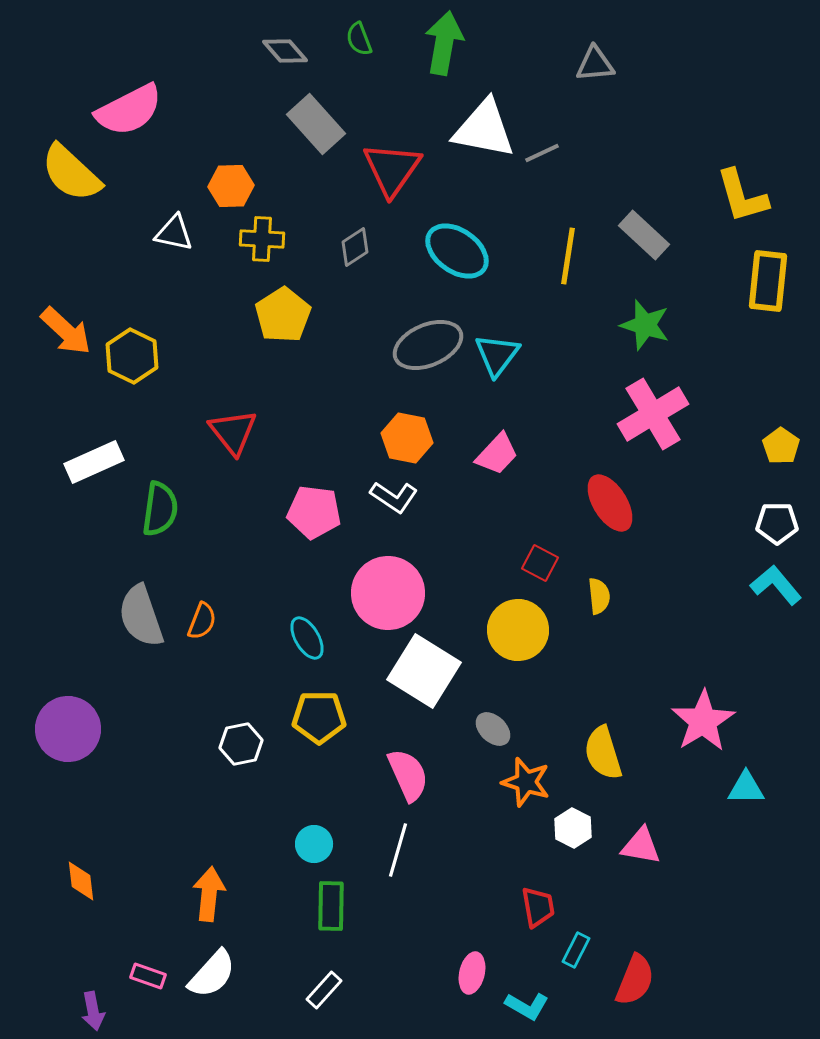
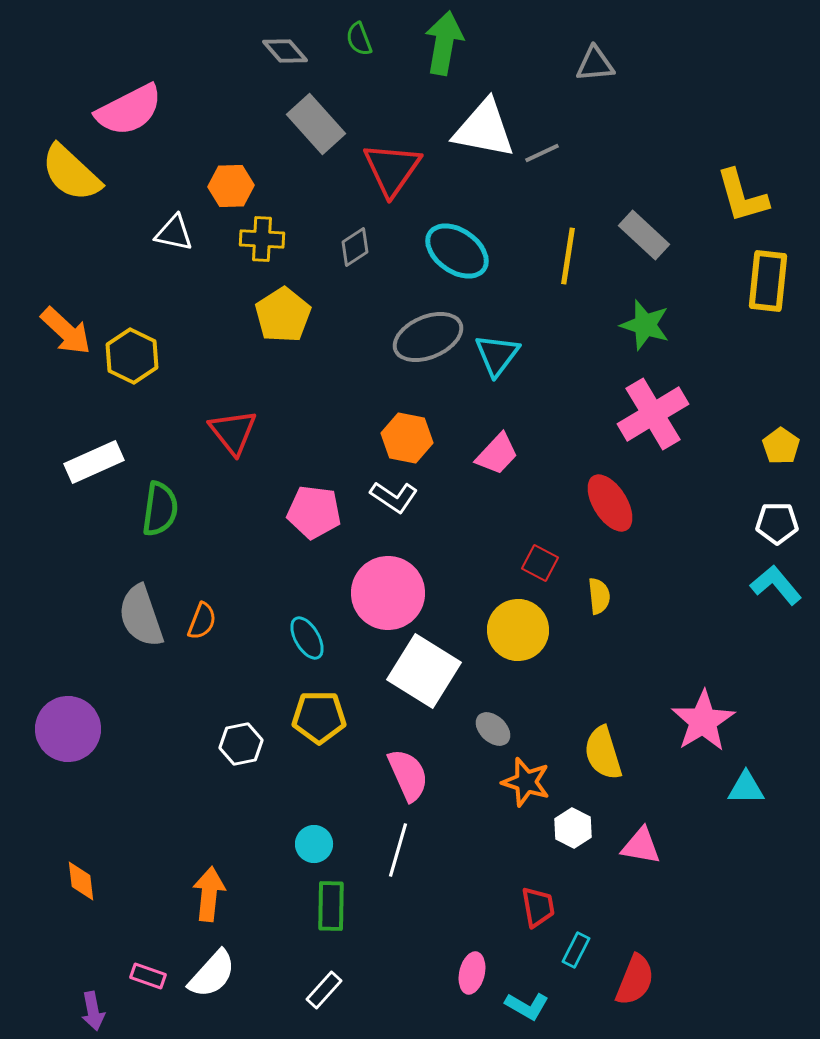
gray ellipse at (428, 345): moved 8 px up
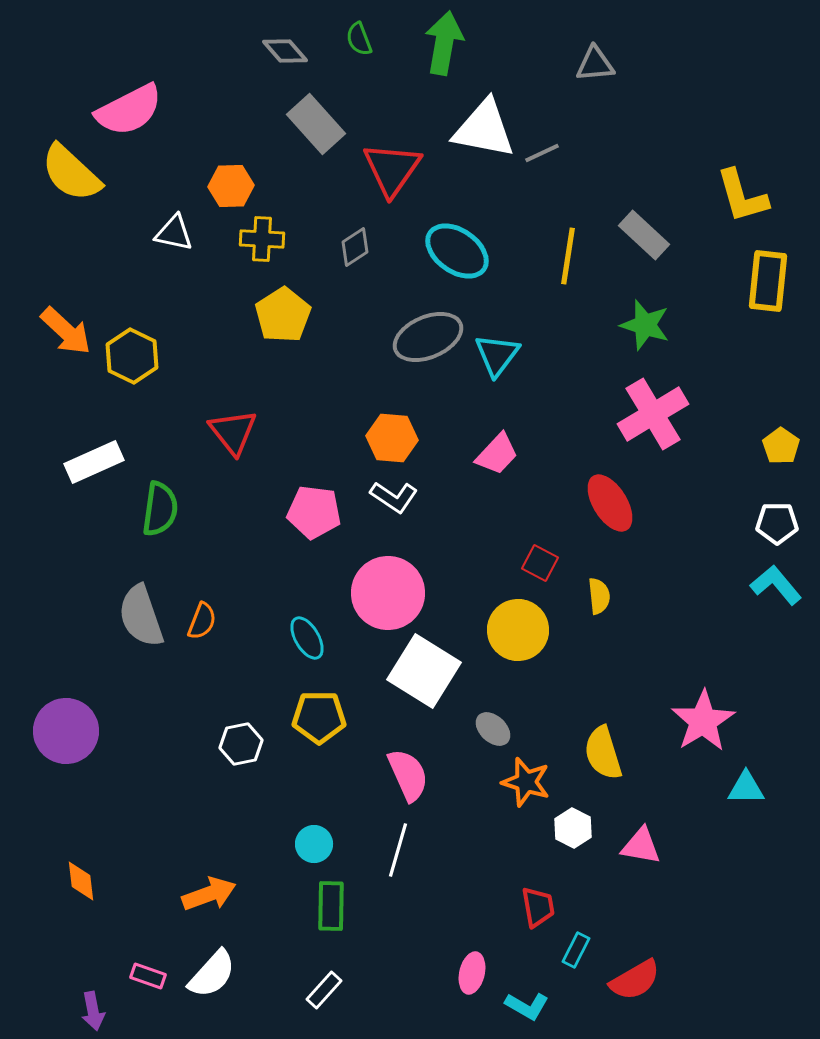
orange hexagon at (407, 438): moved 15 px left; rotated 6 degrees counterclockwise
purple circle at (68, 729): moved 2 px left, 2 px down
orange arrow at (209, 894): rotated 64 degrees clockwise
red semicircle at (635, 980): rotated 38 degrees clockwise
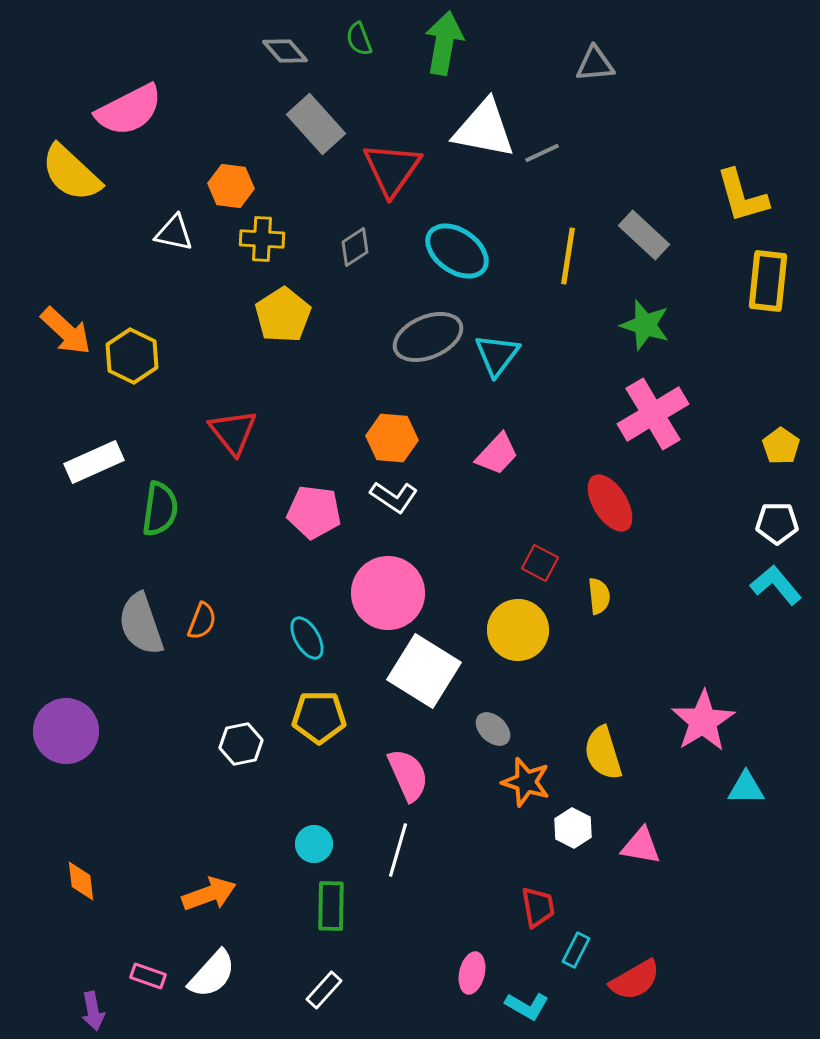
orange hexagon at (231, 186): rotated 9 degrees clockwise
gray semicircle at (141, 616): moved 8 px down
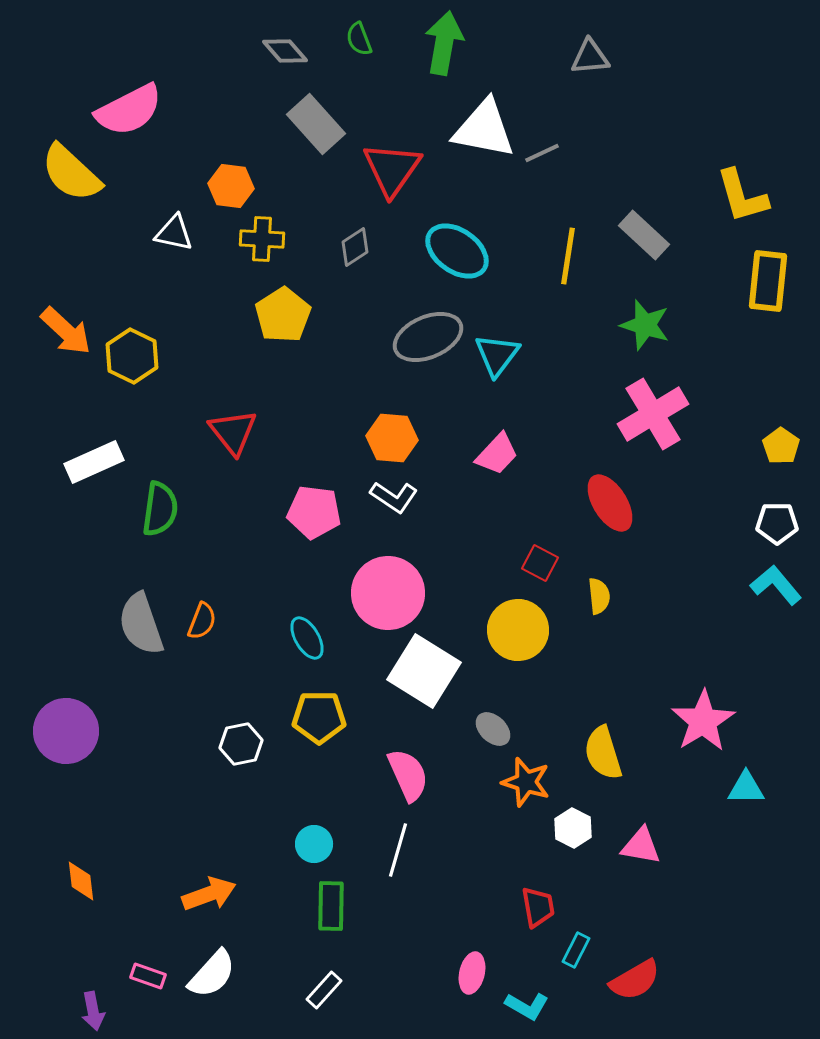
gray triangle at (595, 64): moved 5 px left, 7 px up
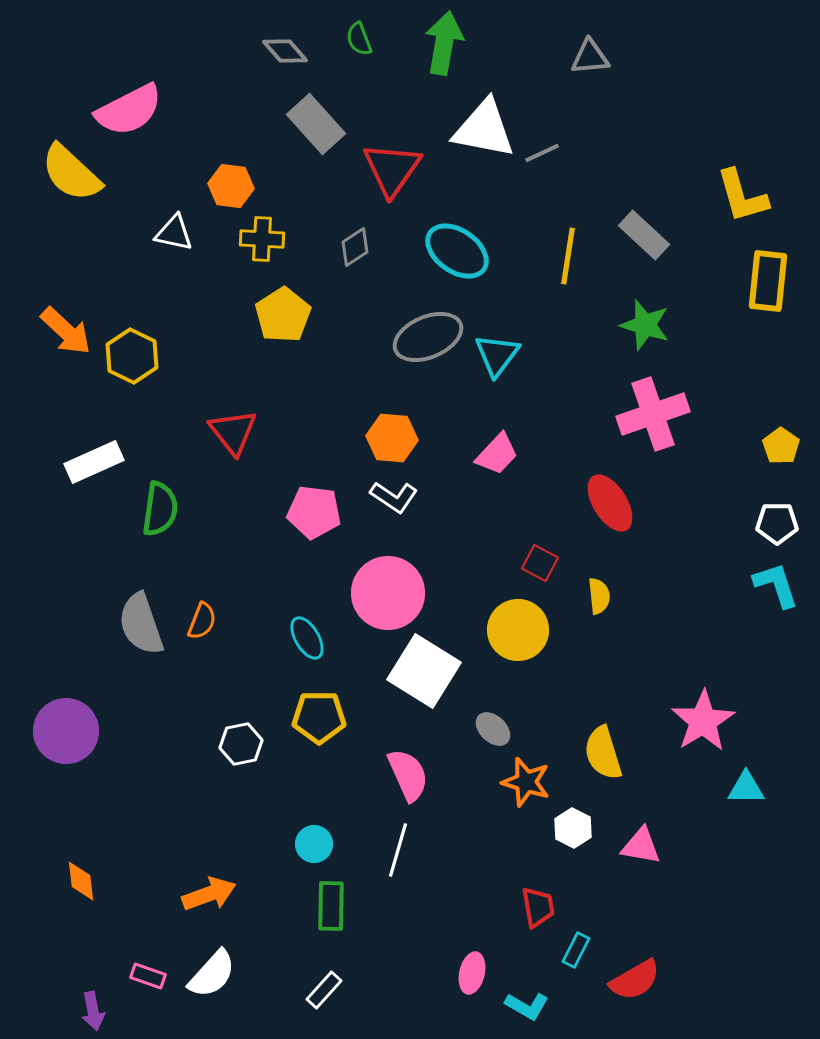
pink cross at (653, 414): rotated 12 degrees clockwise
cyan L-shape at (776, 585): rotated 22 degrees clockwise
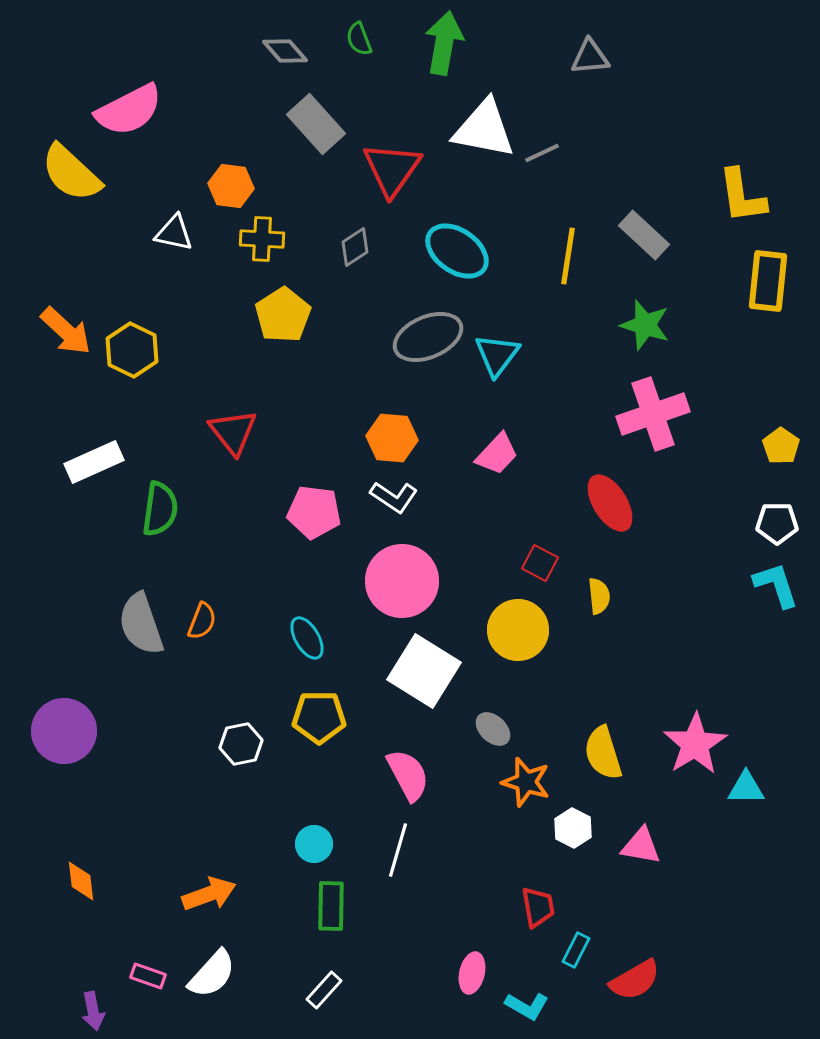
yellow L-shape at (742, 196): rotated 8 degrees clockwise
yellow hexagon at (132, 356): moved 6 px up
pink circle at (388, 593): moved 14 px right, 12 px up
pink star at (703, 721): moved 8 px left, 23 px down
purple circle at (66, 731): moved 2 px left
pink semicircle at (408, 775): rotated 4 degrees counterclockwise
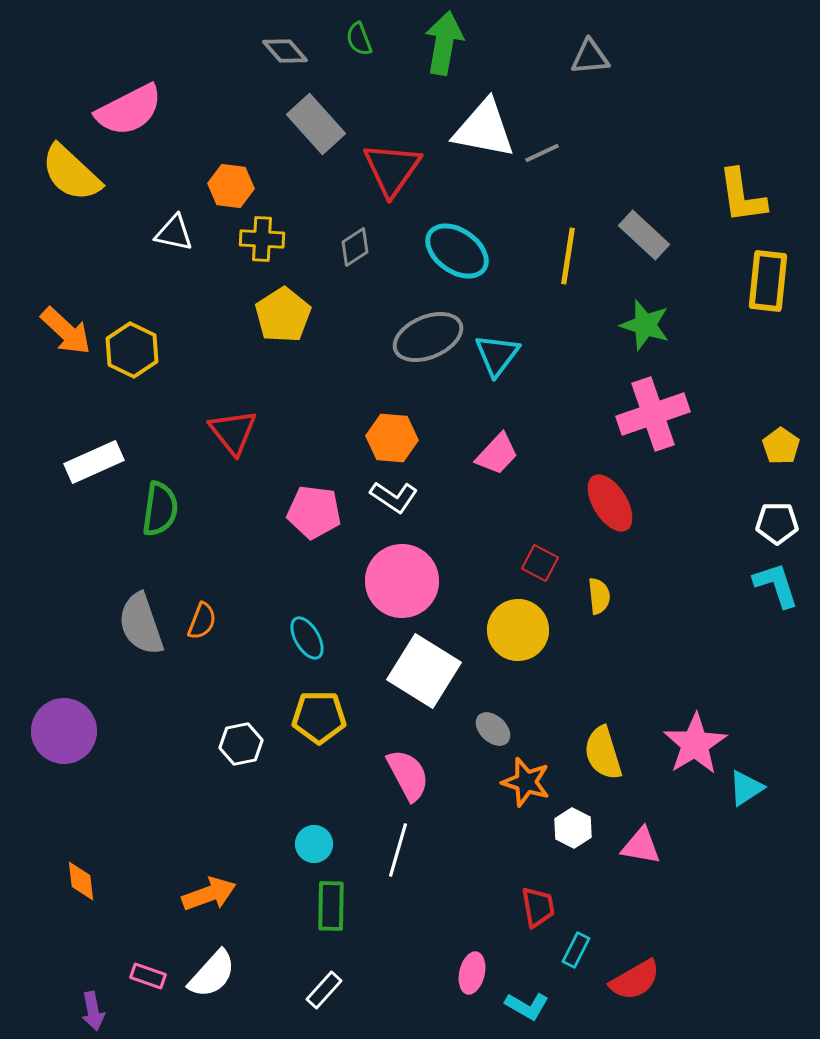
cyan triangle at (746, 788): rotated 33 degrees counterclockwise
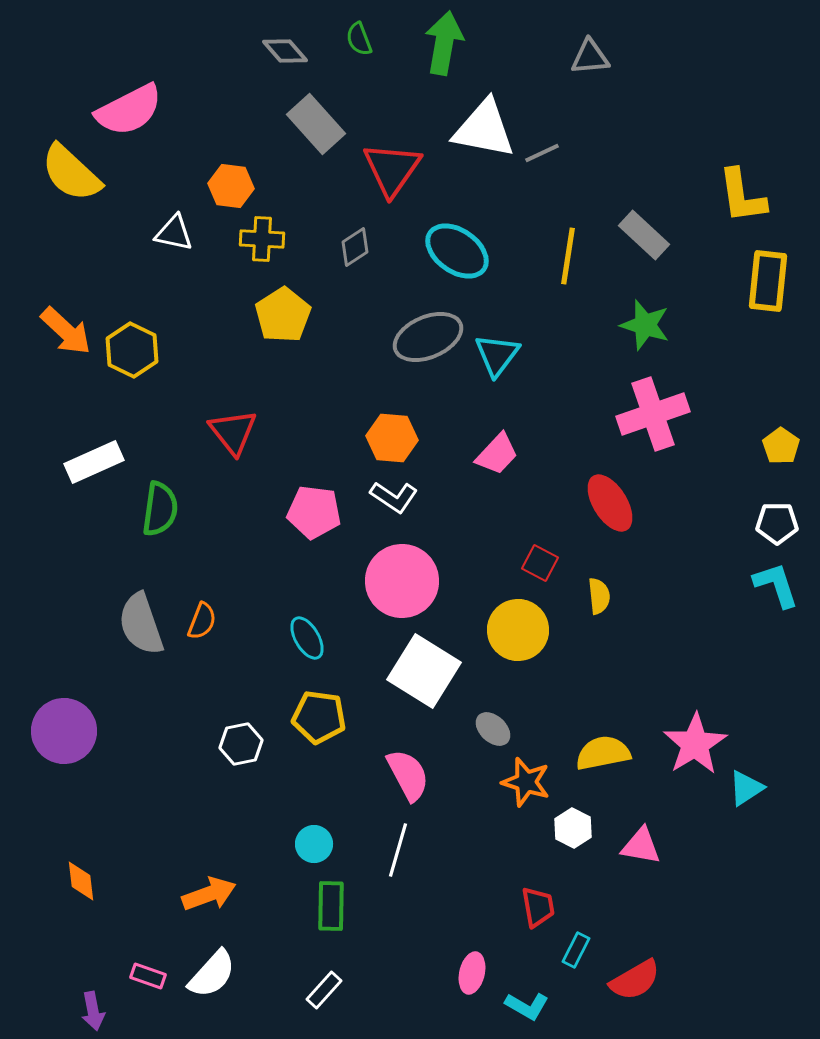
yellow pentagon at (319, 717): rotated 8 degrees clockwise
yellow semicircle at (603, 753): rotated 96 degrees clockwise
